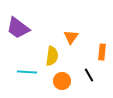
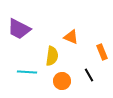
purple trapezoid: moved 1 px right, 1 px down; rotated 10 degrees counterclockwise
orange triangle: rotated 42 degrees counterclockwise
orange rectangle: rotated 28 degrees counterclockwise
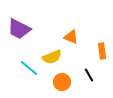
orange rectangle: moved 1 px up; rotated 14 degrees clockwise
yellow semicircle: moved 1 px down; rotated 60 degrees clockwise
cyan line: moved 2 px right, 4 px up; rotated 36 degrees clockwise
orange circle: moved 1 px down
